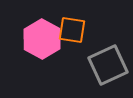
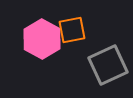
orange square: rotated 20 degrees counterclockwise
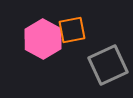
pink hexagon: moved 1 px right
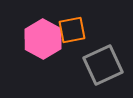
gray square: moved 5 px left
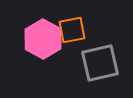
gray square: moved 3 px left, 2 px up; rotated 12 degrees clockwise
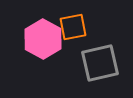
orange square: moved 1 px right, 3 px up
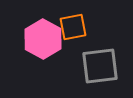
gray square: moved 3 px down; rotated 6 degrees clockwise
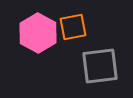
pink hexagon: moved 5 px left, 6 px up
